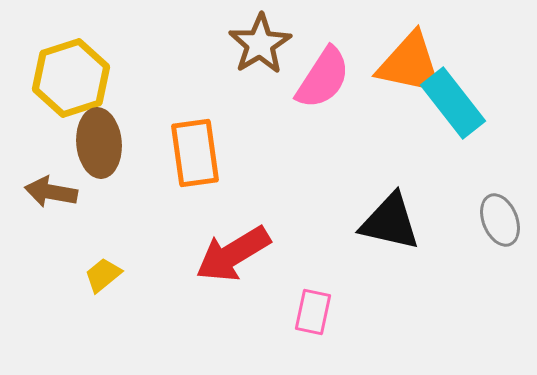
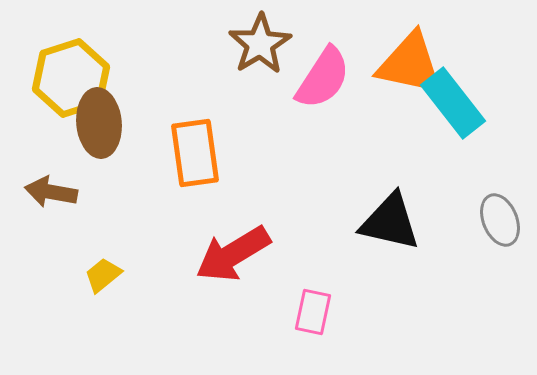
brown ellipse: moved 20 px up
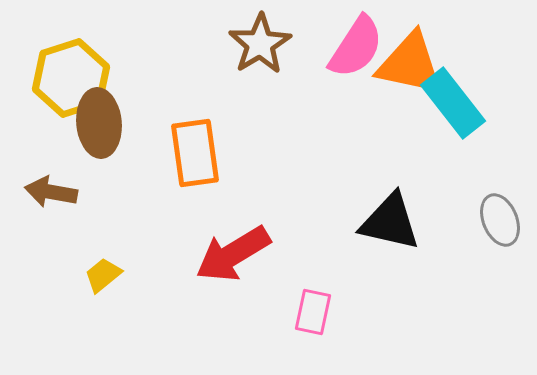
pink semicircle: moved 33 px right, 31 px up
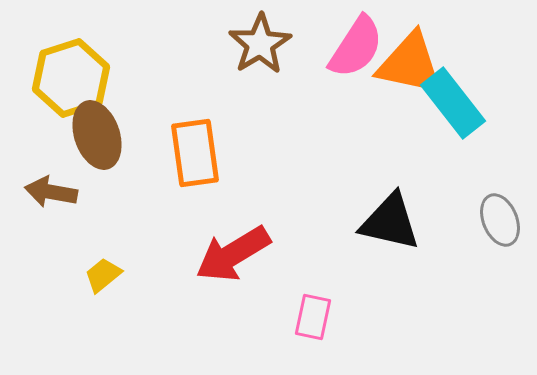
brown ellipse: moved 2 px left, 12 px down; rotated 14 degrees counterclockwise
pink rectangle: moved 5 px down
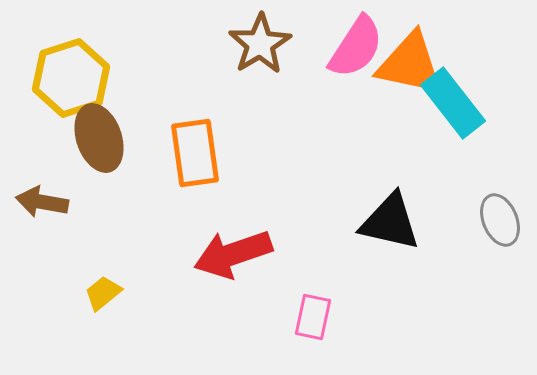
brown ellipse: moved 2 px right, 3 px down
brown arrow: moved 9 px left, 10 px down
red arrow: rotated 12 degrees clockwise
yellow trapezoid: moved 18 px down
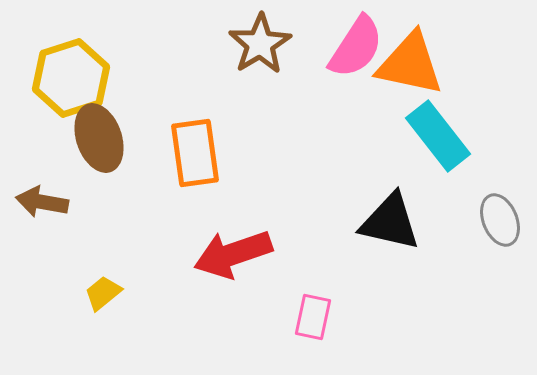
cyan rectangle: moved 15 px left, 33 px down
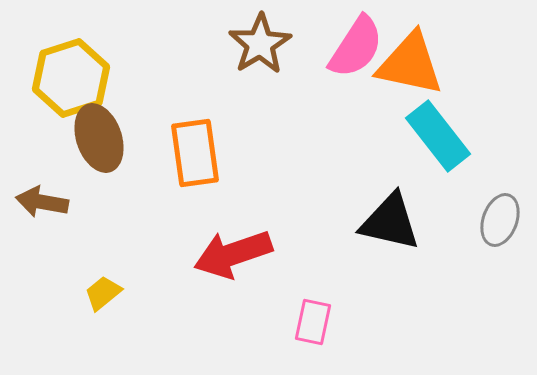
gray ellipse: rotated 42 degrees clockwise
pink rectangle: moved 5 px down
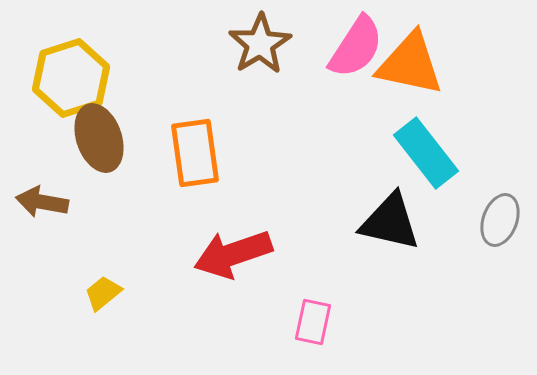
cyan rectangle: moved 12 px left, 17 px down
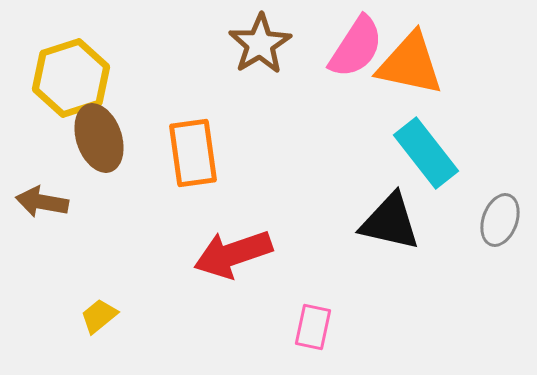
orange rectangle: moved 2 px left
yellow trapezoid: moved 4 px left, 23 px down
pink rectangle: moved 5 px down
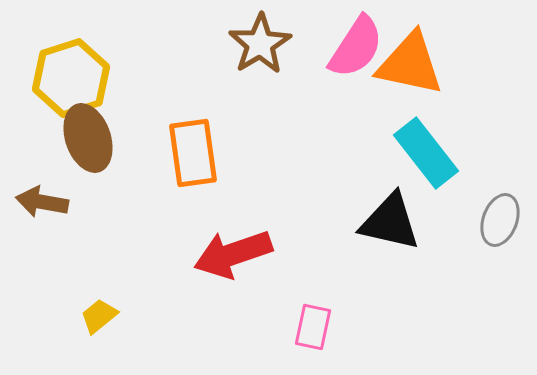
brown ellipse: moved 11 px left
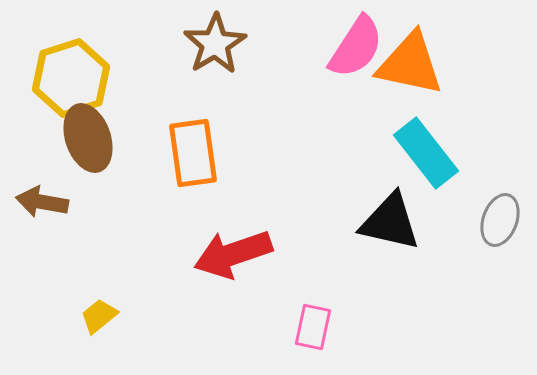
brown star: moved 45 px left
